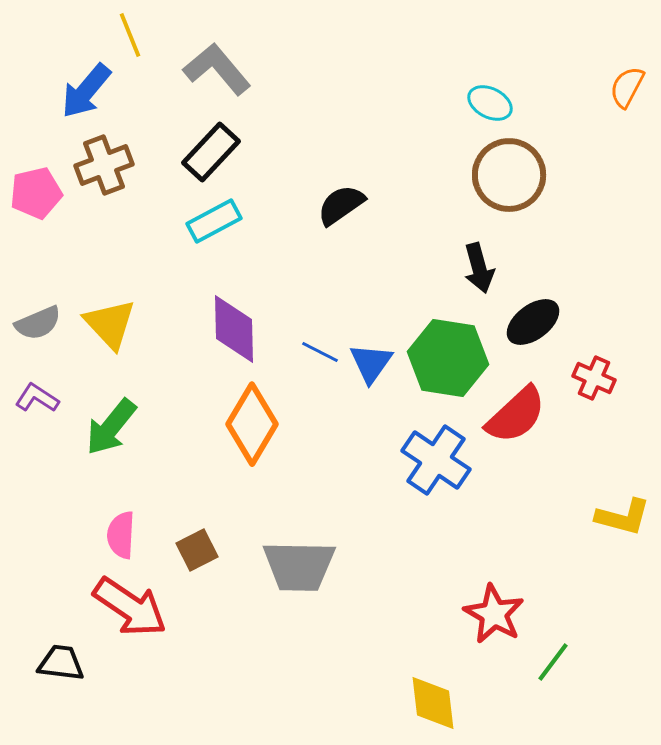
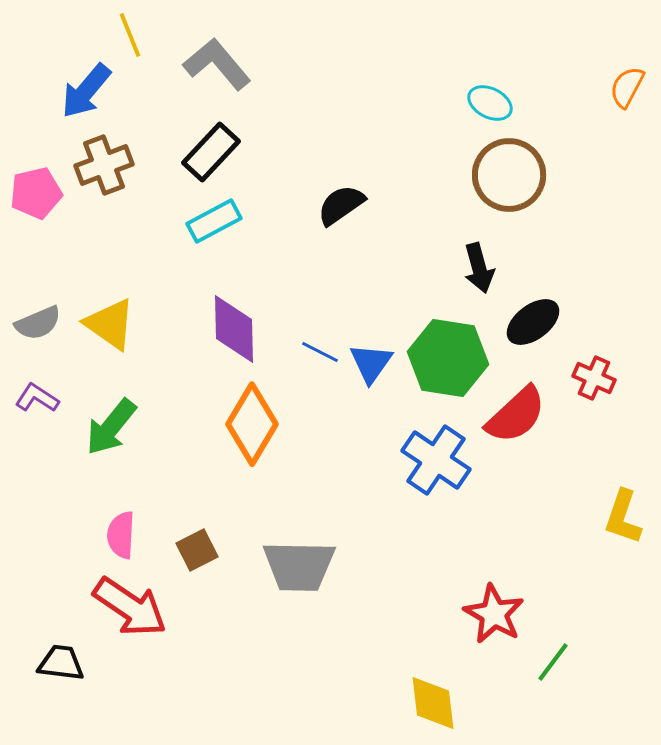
gray L-shape: moved 5 px up
yellow triangle: rotated 12 degrees counterclockwise
yellow L-shape: rotated 94 degrees clockwise
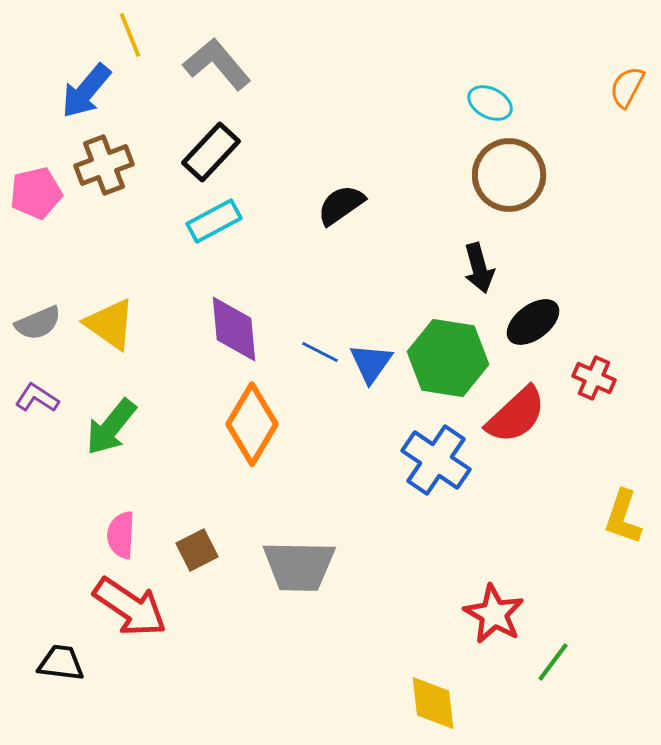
purple diamond: rotated 4 degrees counterclockwise
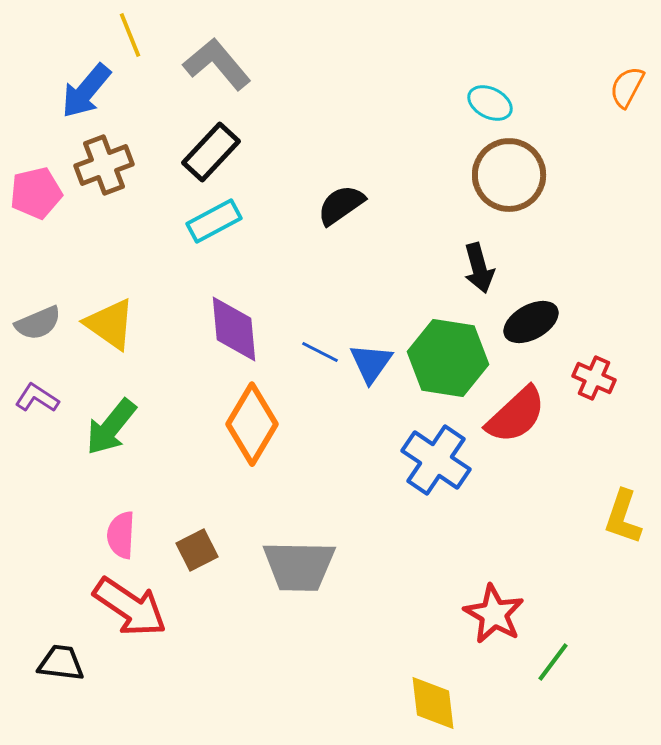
black ellipse: moved 2 px left; rotated 8 degrees clockwise
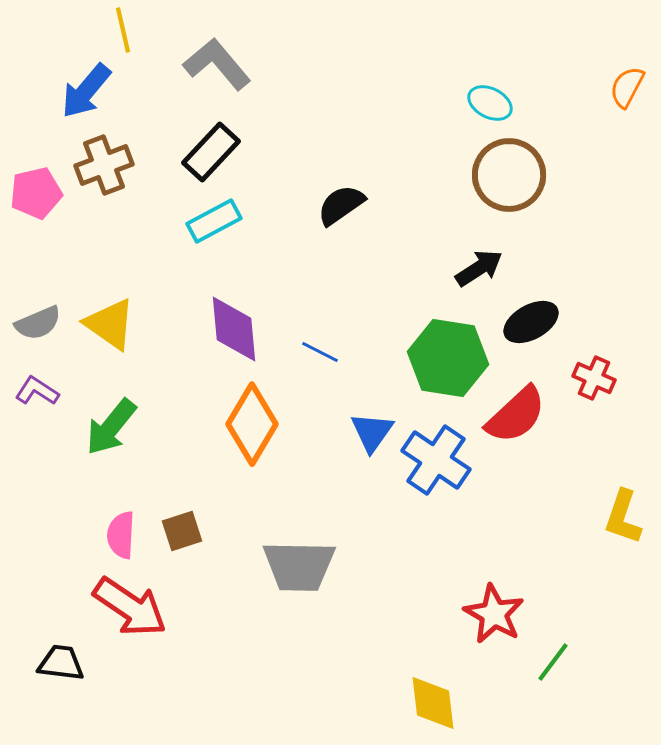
yellow line: moved 7 px left, 5 px up; rotated 9 degrees clockwise
black arrow: rotated 108 degrees counterclockwise
blue triangle: moved 1 px right, 69 px down
purple L-shape: moved 7 px up
brown square: moved 15 px left, 19 px up; rotated 9 degrees clockwise
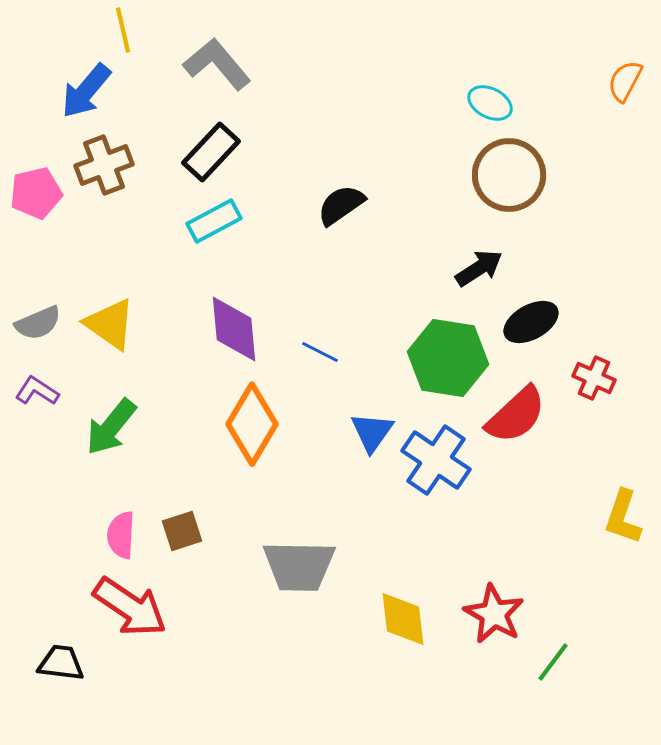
orange semicircle: moved 2 px left, 6 px up
yellow diamond: moved 30 px left, 84 px up
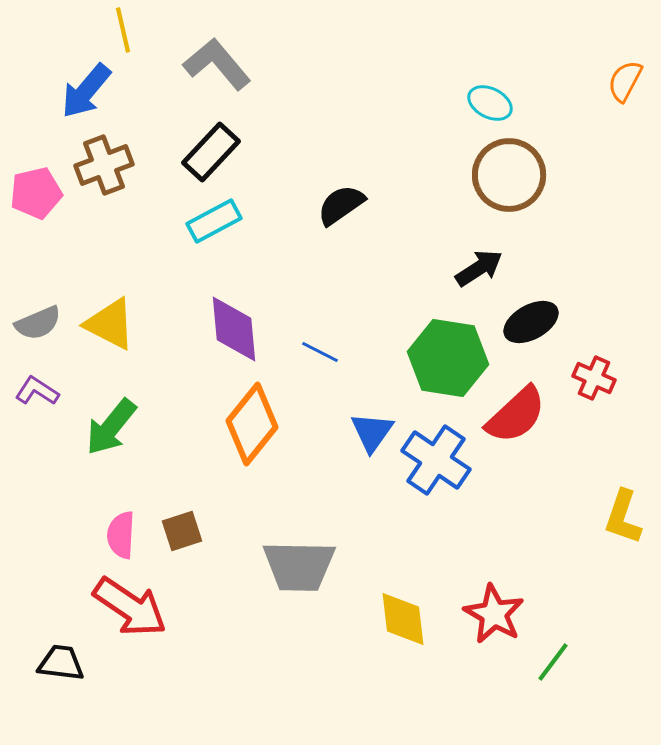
yellow triangle: rotated 8 degrees counterclockwise
orange diamond: rotated 8 degrees clockwise
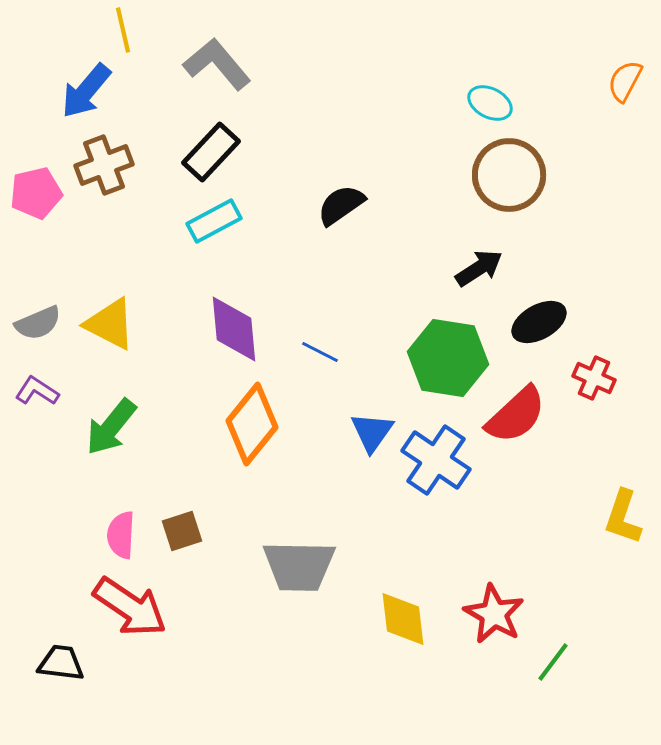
black ellipse: moved 8 px right
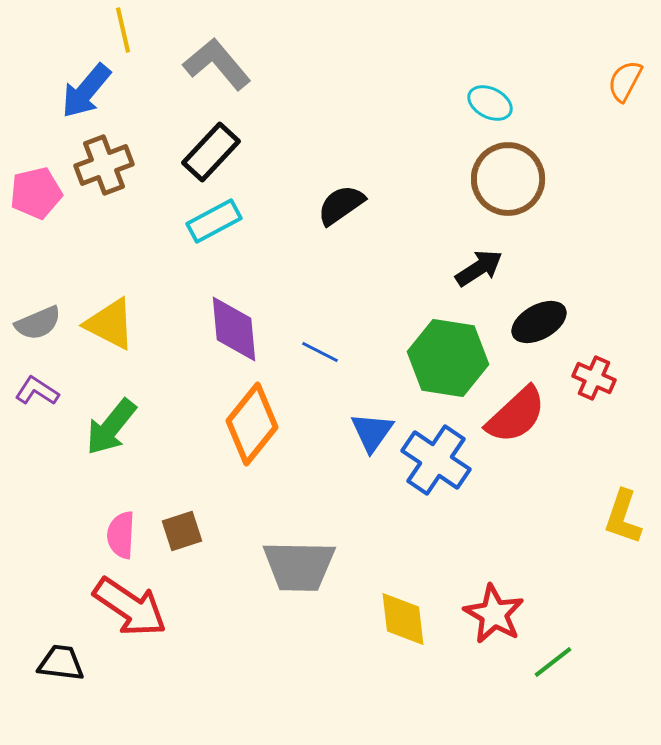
brown circle: moved 1 px left, 4 px down
green line: rotated 15 degrees clockwise
